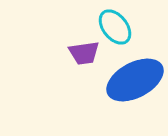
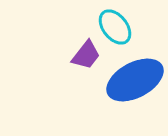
purple trapezoid: moved 2 px right, 2 px down; rotated 44 degrees counterclockwise
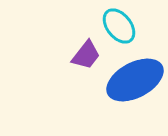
cyan ellipse: moved 4 px right, 1 px up
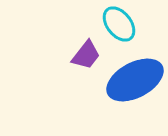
cyan ellipse: moved 2 px up
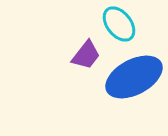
blue ellipse: moved 1 px left, 3 px up
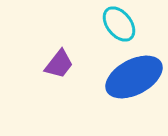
purple trapezoid: moved 27 px left, 9 px down
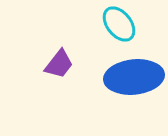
blue ellipse: rotated 22 degrees clockwise
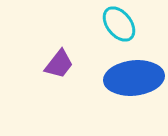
blue ellipse: moved 1 px down
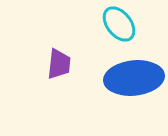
purple trapezoid: rotated 32 degrees counterclockwise
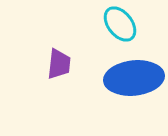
cyan ellipse: moved 1 px right
